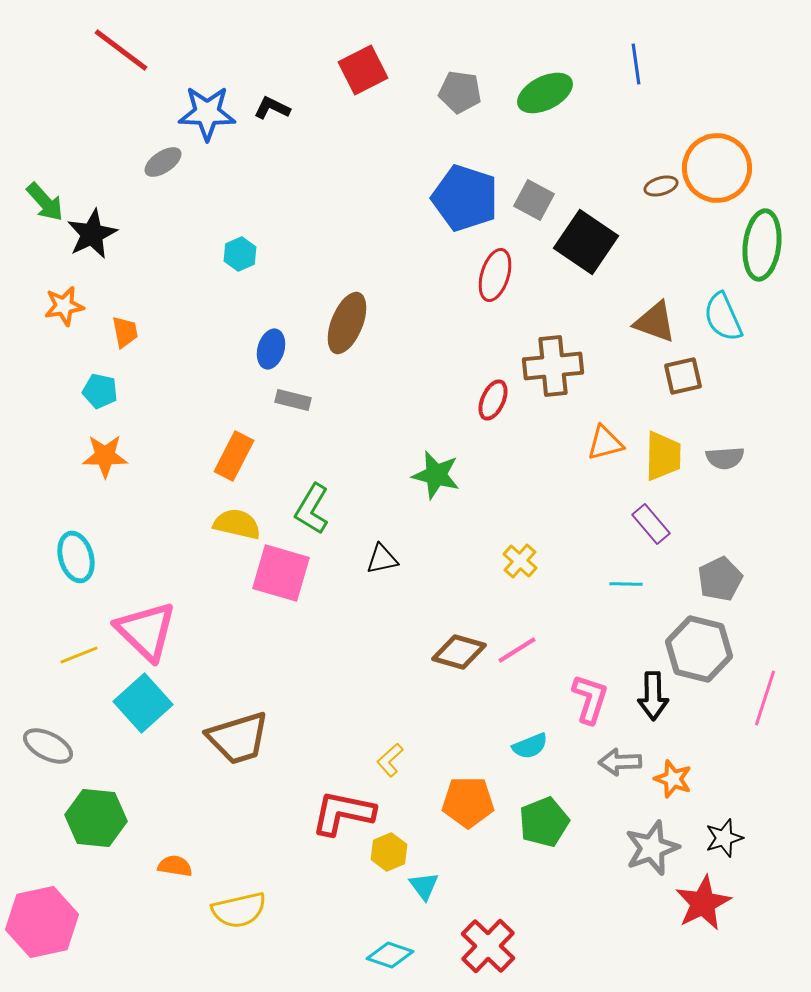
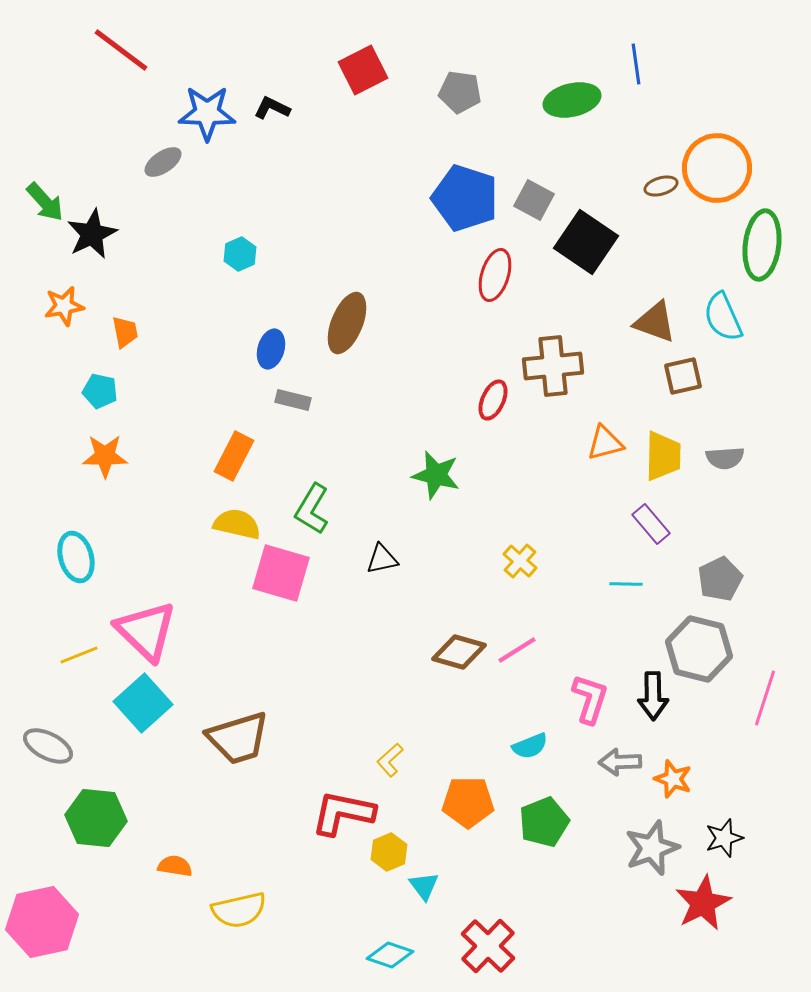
green ellipse at (545, 93): moved 27 px right, 7 px down; rotated 14 degrees clockwise
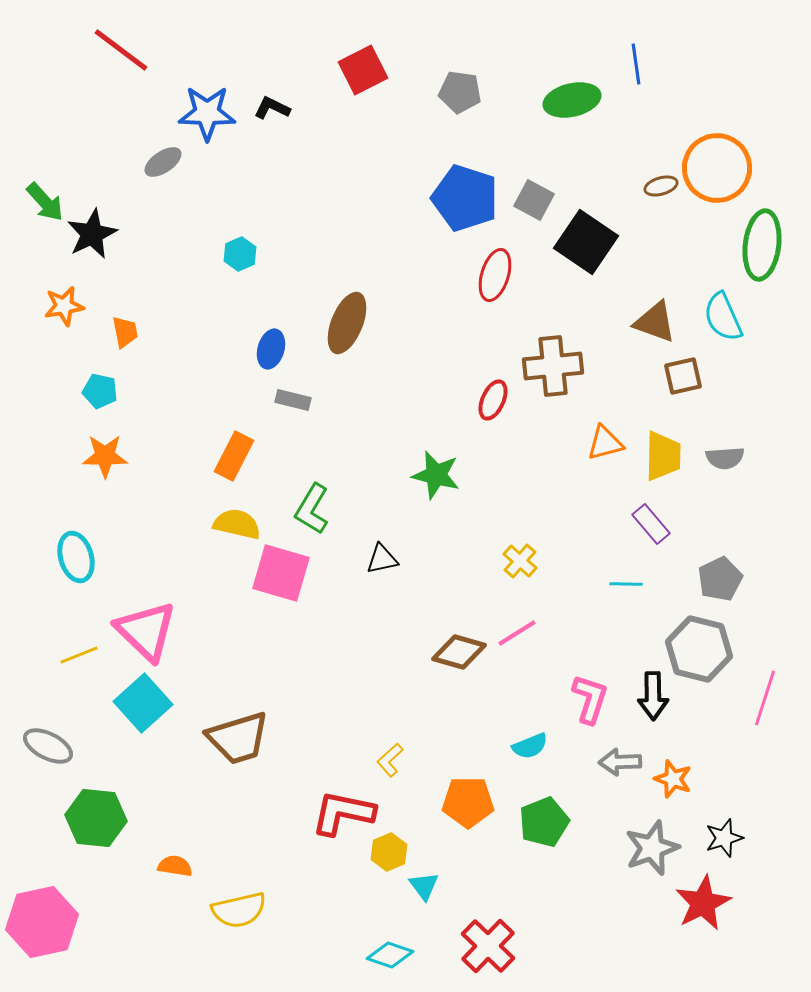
pink line at (517, 650): moved 17 px up
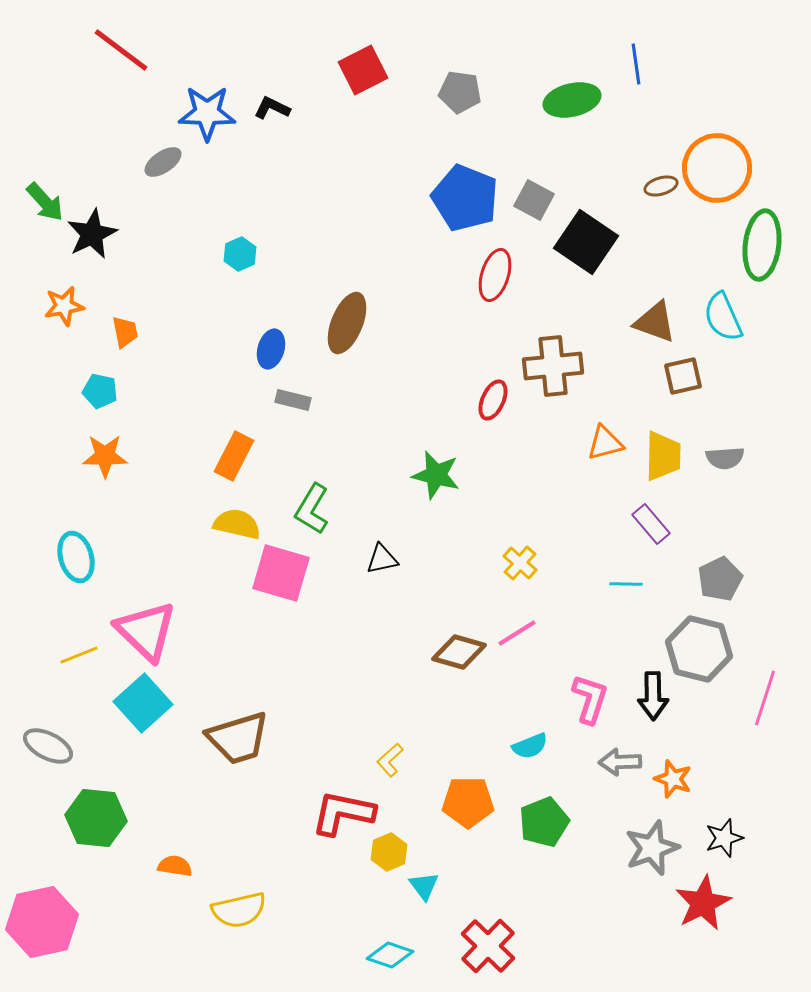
blue pentagon at (465, 198): rotated 4 degrees clockwise
yellow cross at (520, 561): moved 2 px down
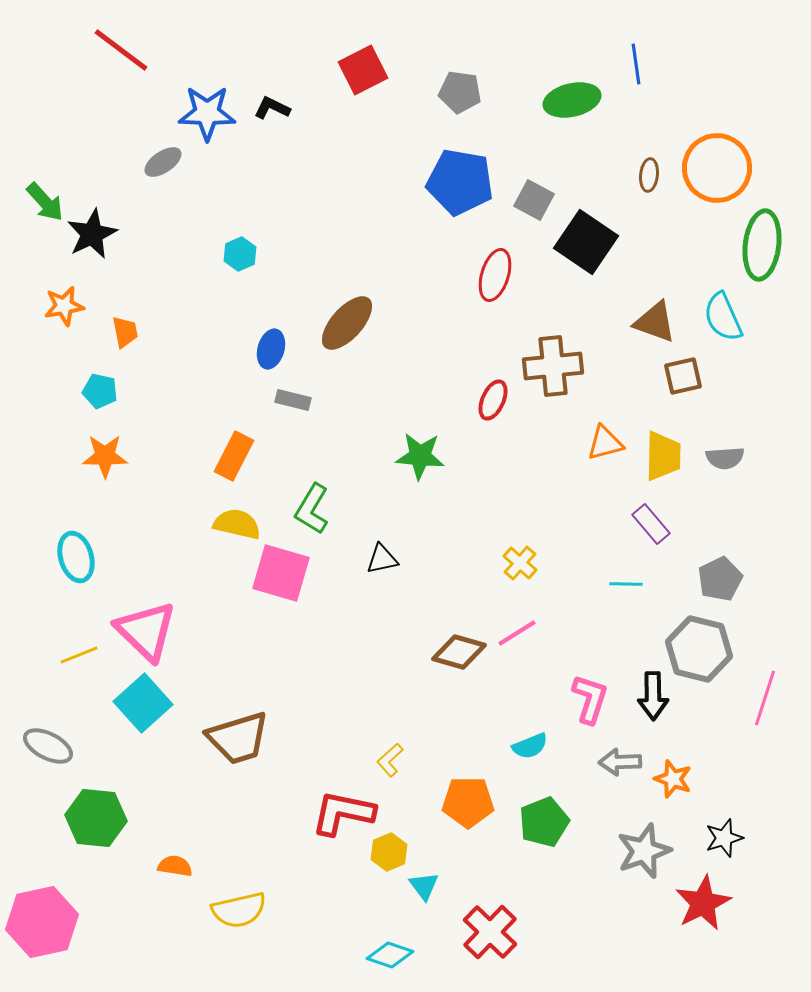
brown ellipse at (661, 186): moved 12 px left, 11 px up; rotated 68 degrees counterclockwise
blue pentagon at (465, 198): moved 5 px left, 16 px up; rotated 12 degrees counterclockwise
brown ellipse at (347, 323): rotated 20 degrees clockwise
green star at (436, 475): moved 16 px left, 19 px up; rotated 9 degrees counterclockwise
gray star at (652, 848): moved 8 px left, 3 px down
red cross at (488, 946): moved 2 px right, 14 px up
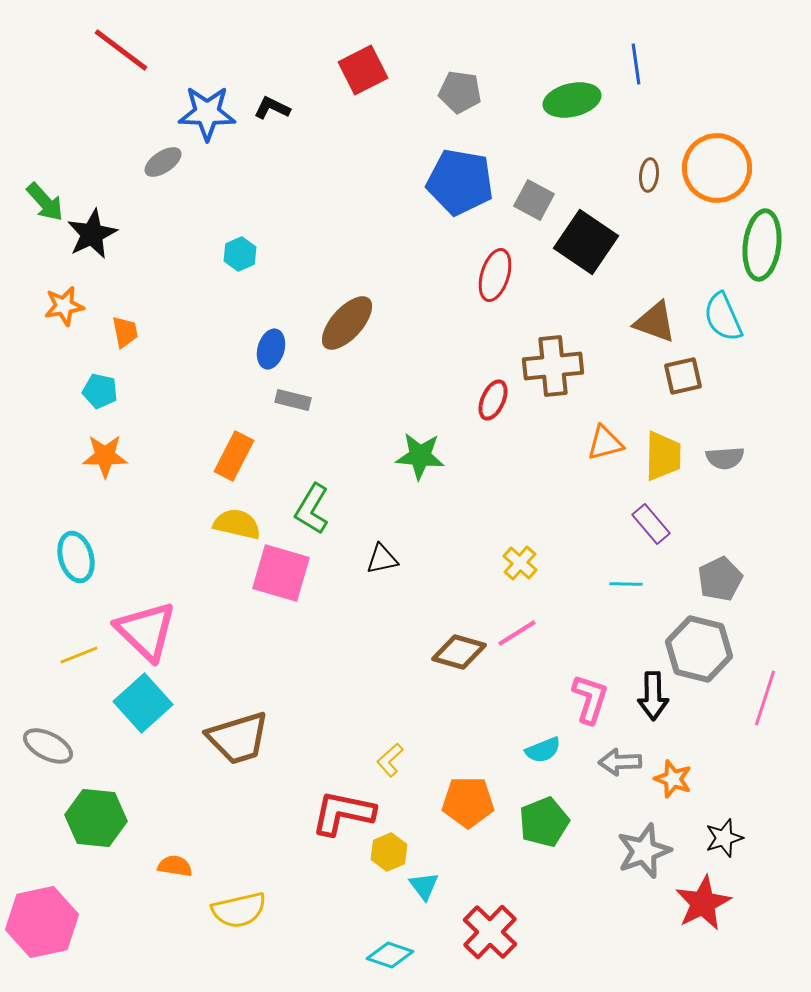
cyan semicircle at (530, 746): moved 13 px right, 4 px down
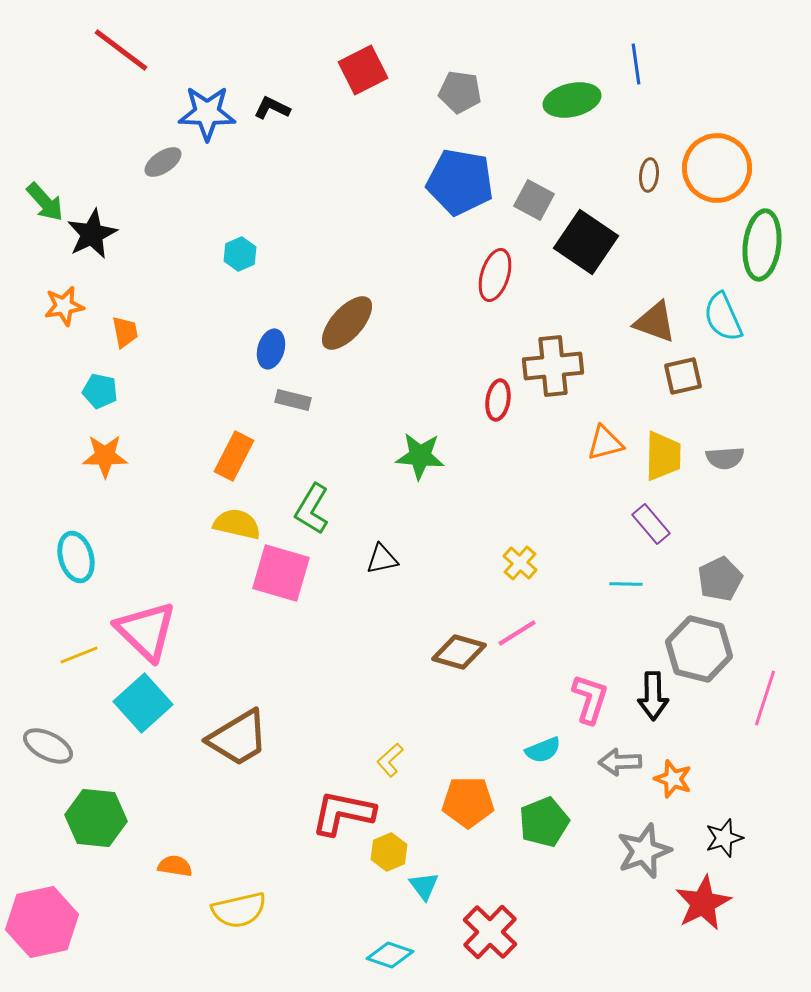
red ellipse at (493, 400): moved 5 px right; rotated 15 degrees counterclockwise
brown trapezoid at (238, 738): rotated 14 degrees counterclockwise
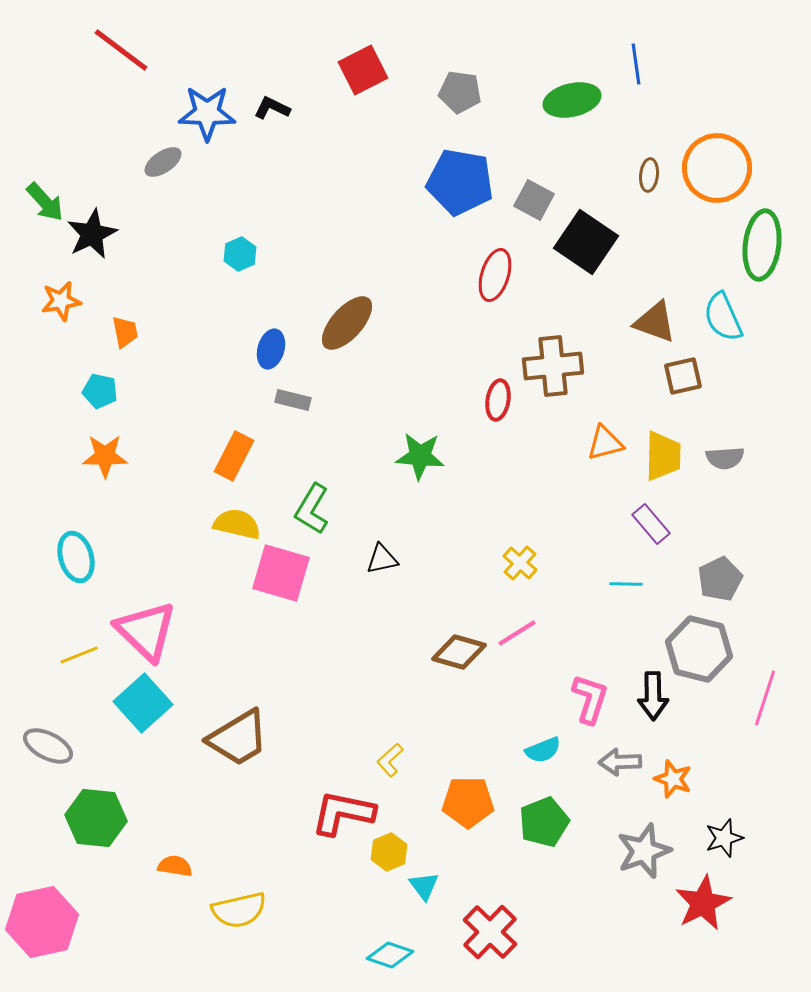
orange star at (64, 306): moved 3 px left, 5 px up
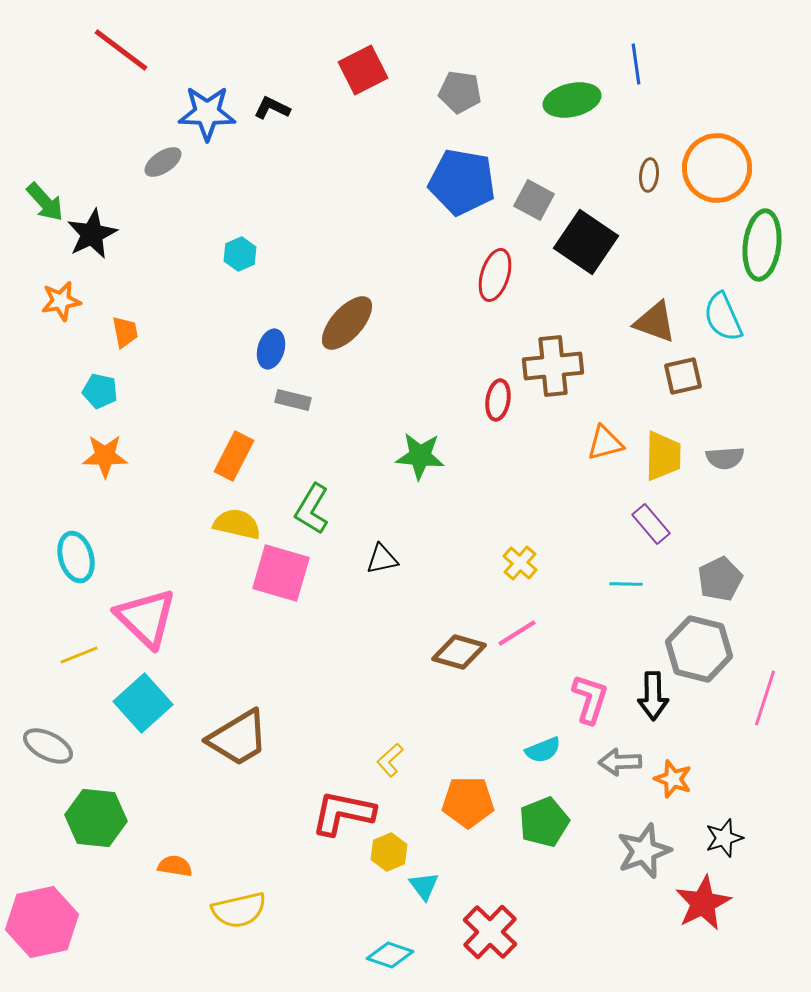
blue pentagon at (460, 182): moved 2 px right
pink triangle at (146, 631): moved 13 px up
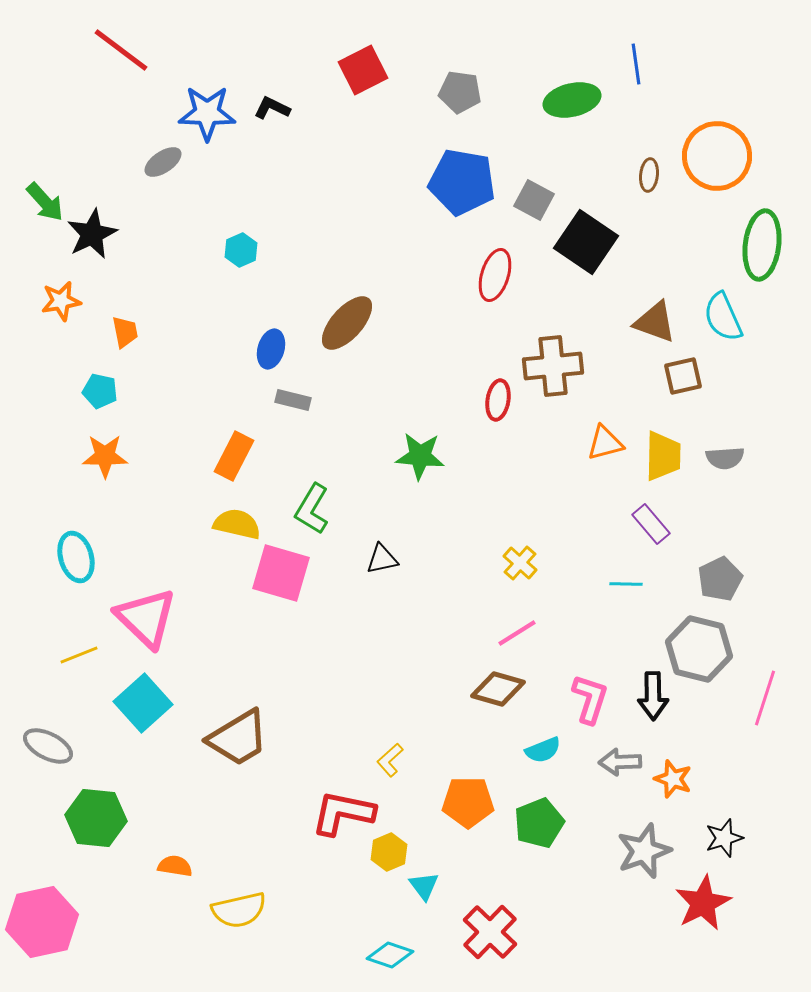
orange circle at (717, 168): moved 12 px up
cyan hexagon at (240, 254): moved 1 px right, 4 px up
brown diamond at (459, 652): moved 39 px right, 37 px down
green pentagon at (544, 822): moved 5 px left, 1 px down
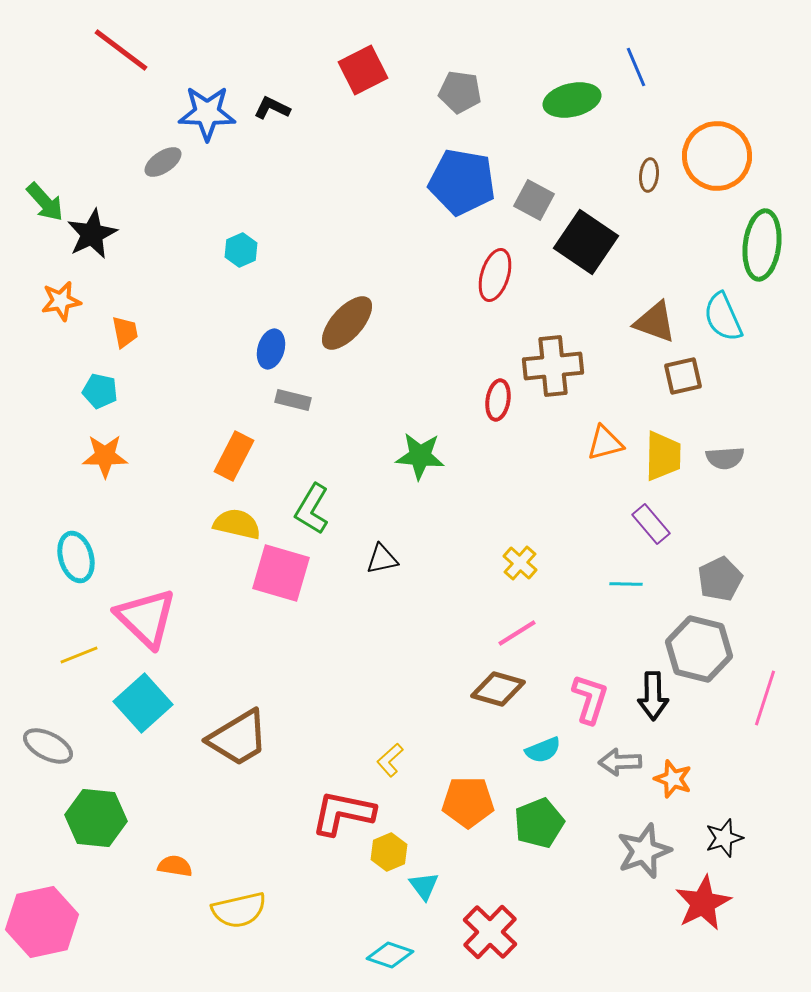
blue line at (636, 64): moved 3 px down; rotated 15 degrees counterclockwise
